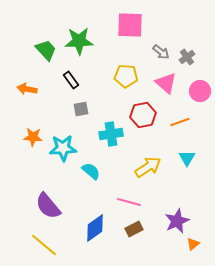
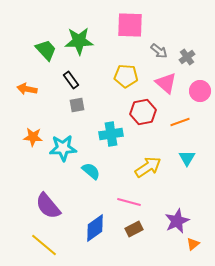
gray arrow: moved 2 px left, 1 px up
gray square: moved 4 px left, 4 px up
red hexagon: moved 3 px up
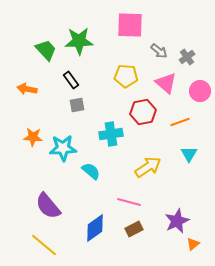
cyan triangle: moved 2 px right, 4 px up
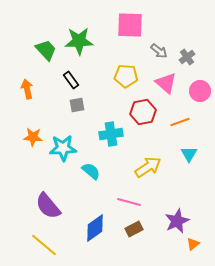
orange arrow: rotated 66 degrees clockwise
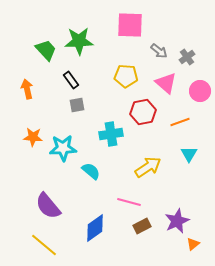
brown rectangle: moved 8 px right, 3 px up
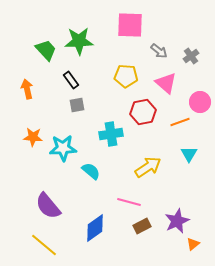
gray cross: moved 4 px right, 1 px up
pink circle: moved 11 px down
